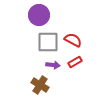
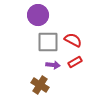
purple circle: moved 1 px left
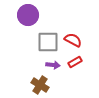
purple circle: moved 10 px left
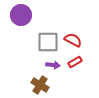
purple circle: moved 7 px left
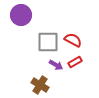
purple arrow: moved 3 px right; rotated 24 degrees clockwise
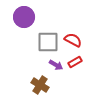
purple circle: moved 3 px right, 2 px down
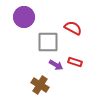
red semicircle: moved 12 px up
red rectangle: rotated 48 degrees clockwise
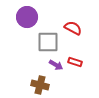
purple circle: moved 3 px right
brown cross: rotated 18 degrees counterclockwise
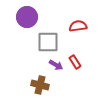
red semicircle: moved 5 px right, 2 px up; rotated 36 degrees counterclockwise
red rectangle: rotated 40 degrees clockwise
